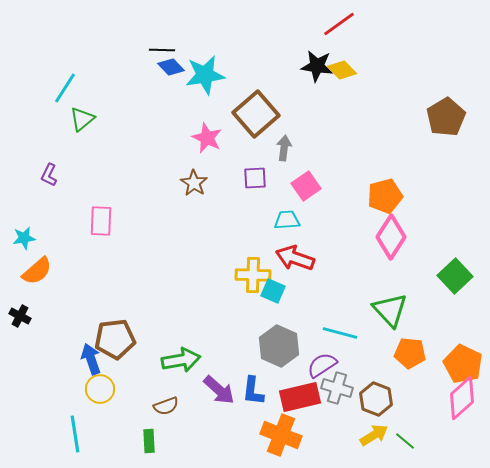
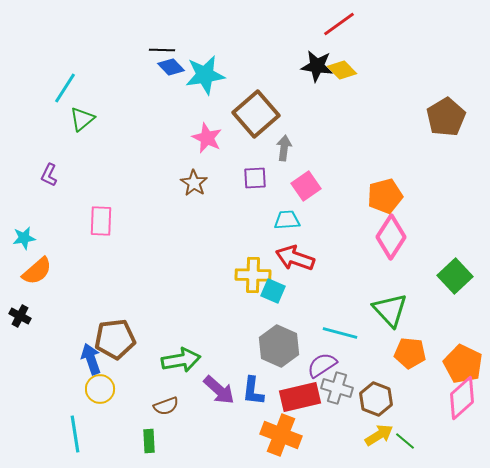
yellow arrow at (374, 435): moved 5 px right
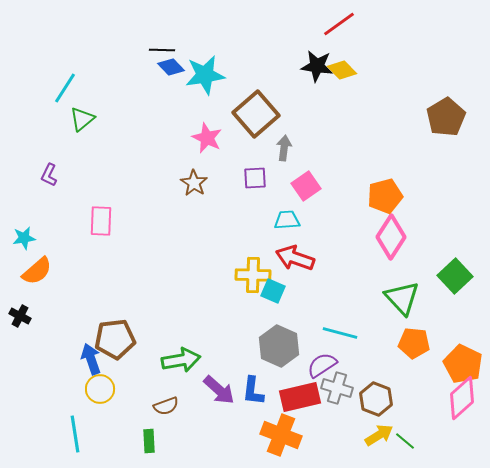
green triangle at (390, 310): moved 12 px right, 12 px up
orange pentagon at (410, 353): moved 4 px right, 10 px up
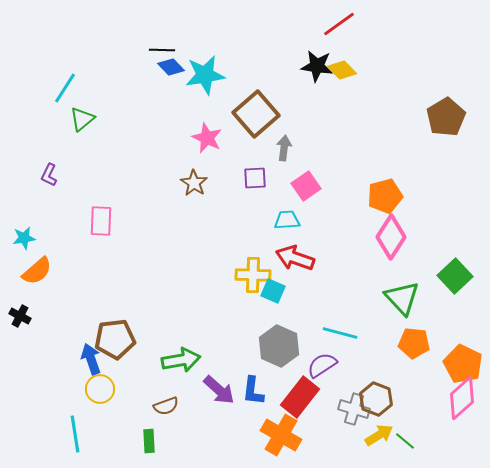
gray cross at (337, 388): moved 17 px right, 21 px down
red rectangle at (300, 397): rotated 39 degrees counterclockwise
orange cross at (281, 435): rotated 9 degrees clockwise
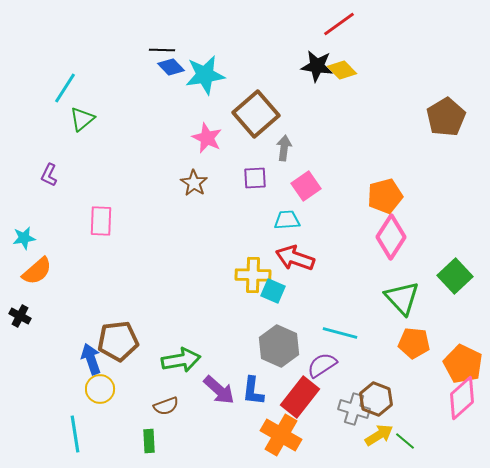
brown pentagon at (115, 339): moved 3 px right, 2 px down
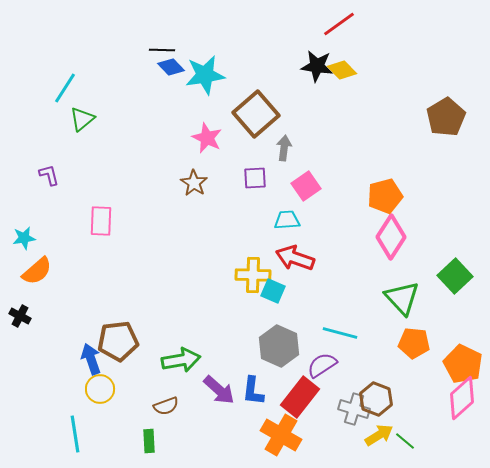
purple L-shape at (49, 175): rotated 140 degrees clockwise
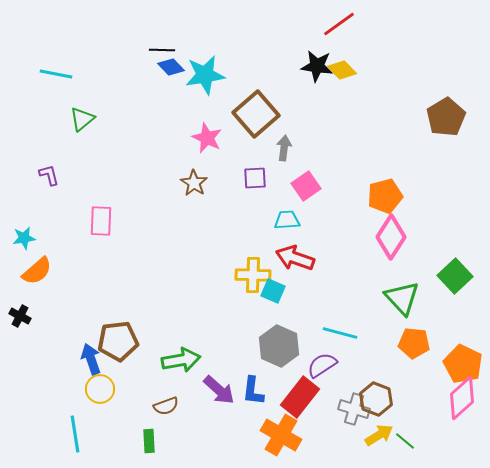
cyan line at (65, 88): moved 9 px left, 14 px up; rotated 68 degrees clockwise
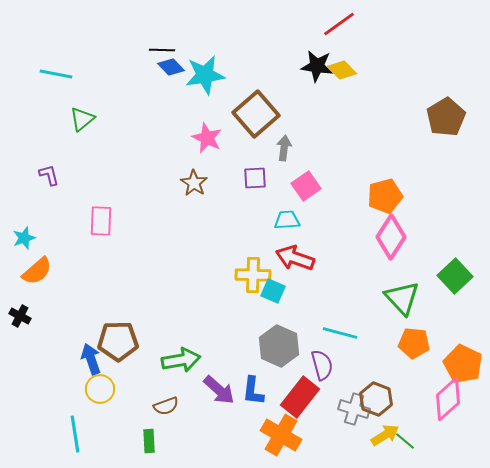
cyan star at (24, 238): rotated 10 degrees counterclockwise
brown pentagon at (118, 341): rotated 6 degrees clockwise
purple semicircle at (322, 365): rotated 108 degrees clockwise
pink diamond at (462, 398): moved 14 px left, 1 px down
yellow arrow at (379, 435): moved 6 px right
